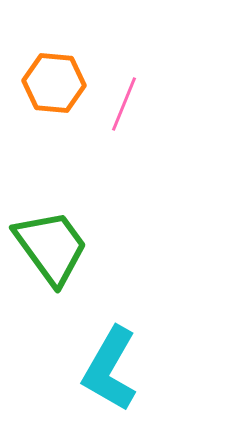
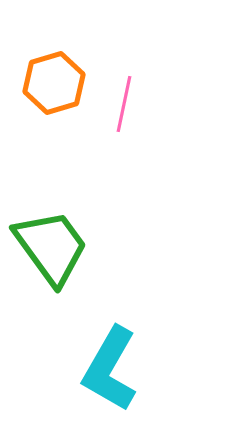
orange hexagon: rotated 22 degrees counterclockwise
pink line: rotated 10 degrees counterclockwise
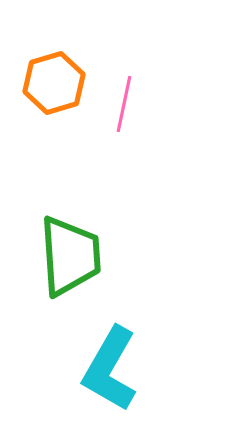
green trapezoid: moved 19 px right, 9 px down; rotated 32 degrees clockwise
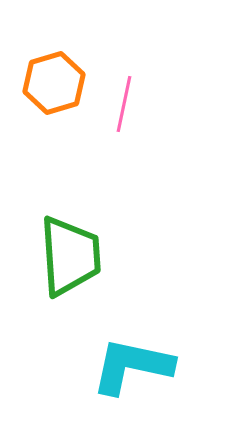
cyan L-shape: moved 22 px right, 3 px up; rotated 72 degrees clockwise
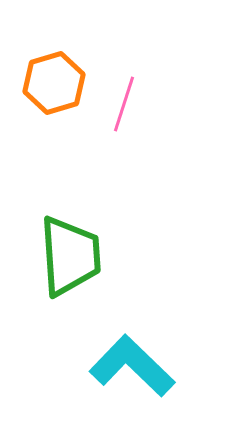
pink line: rotated 6 degrees clockwise
cyan L-shape: rotated 32 degrees clockwise
